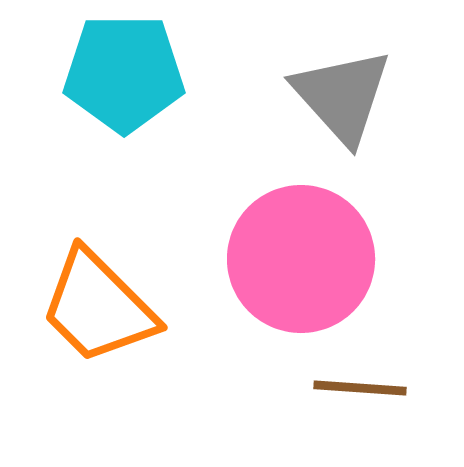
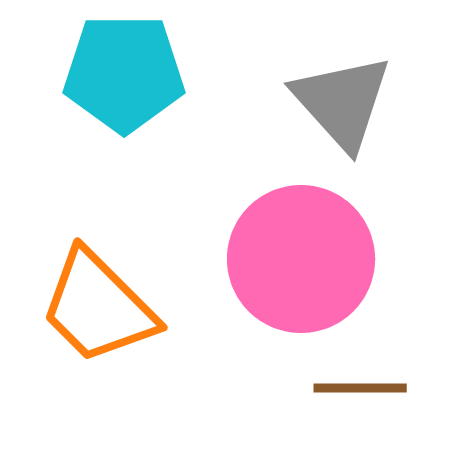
gray triangle: moved 6 px down
brown line: rotated 4 degrees counterclockwise
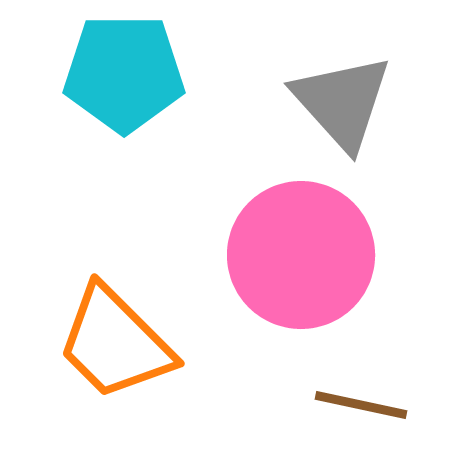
pink circle: moved 4 px up
orange trapezoid: moved 17 px right, 36 px down
brown line: moved 1 px right, 17 px down; rotated 12 degrees clockwise
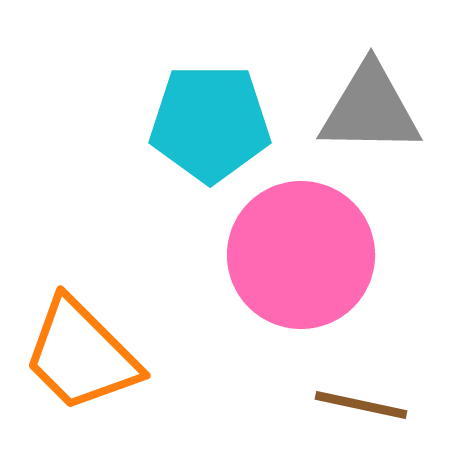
cyan pentagon: moved 86 px right, 50 px down
gray triangle: moved 28 px right, 7 px down; rotated 47 degrees counterclockwise
orange trapezoid: moved 34 px left, 12 px down
